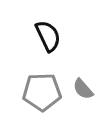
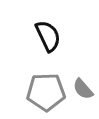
gray pentagon: moved 4 px right
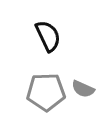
gray semicircle: rotated 25 degrees counterclockwise
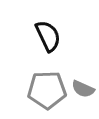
gray pentagon: moved 1 px right, 2 px up
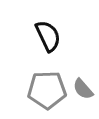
gray semicircle: rotated 25 degrees clockwise
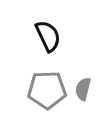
gray semicircle: rotated 55 degrees clockwise
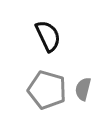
gray pentagon: rotated 18 degrees clockwise
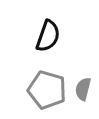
black semicircle: rotated 44 degrees clockwise
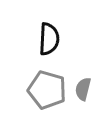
black semicircle: moved 1 px right, 3 px down; rotated 16 degrees counterclockwise
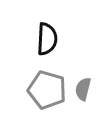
black semicircle: moved 2 px left
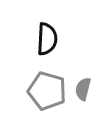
gray pentagon: moved 1 px down
